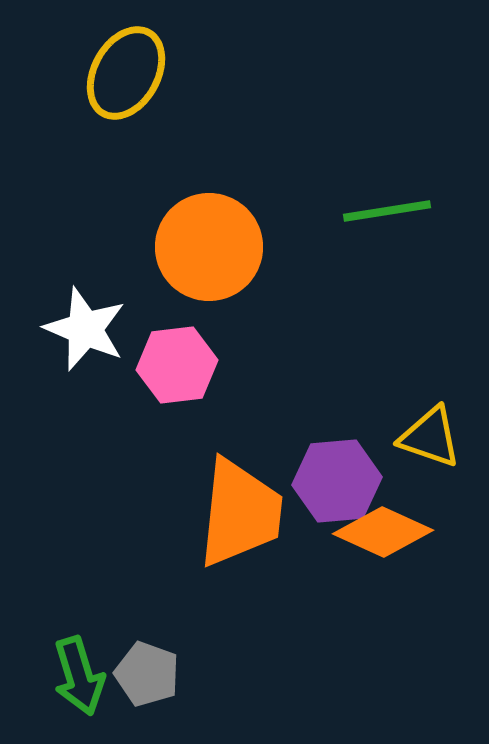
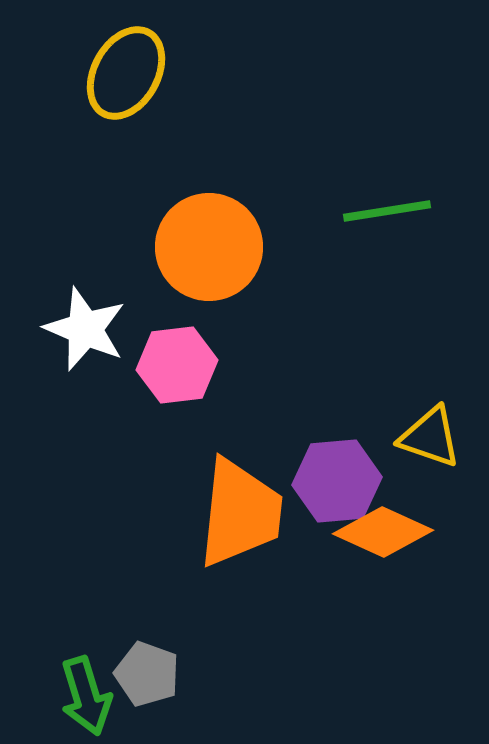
green arrow: moved 7 px right, 20 px down
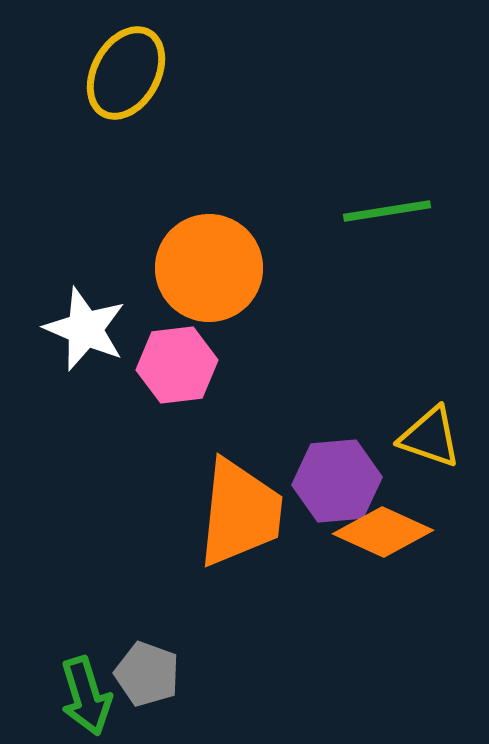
orange circle: moved 21 px down
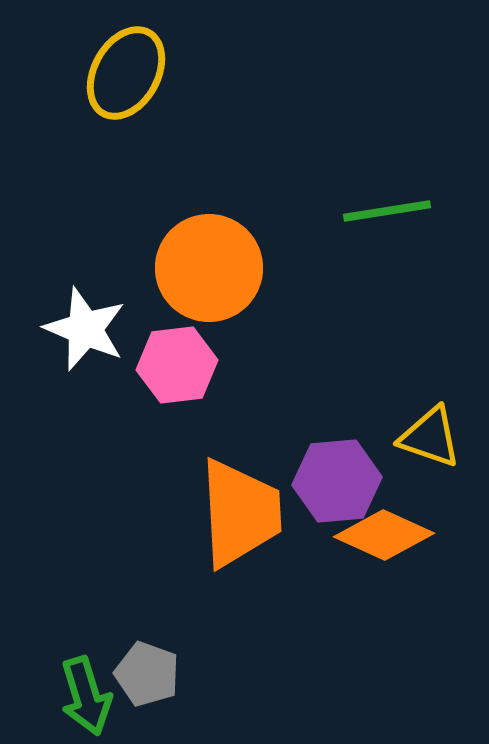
orange trapezoid: rotated 9 degrees counterclockwise
orange diamond: moved 1 px right, 3 px down
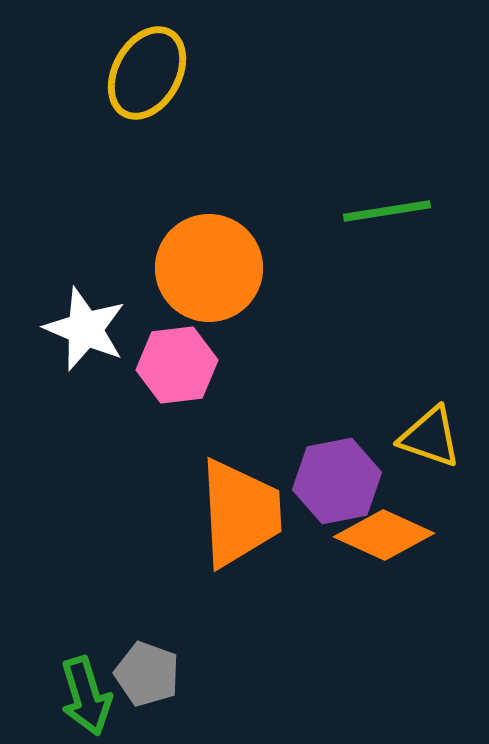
yellow ellipse: moved 21 px right
purple hexagon: rotated 6 degrees counterclockwise
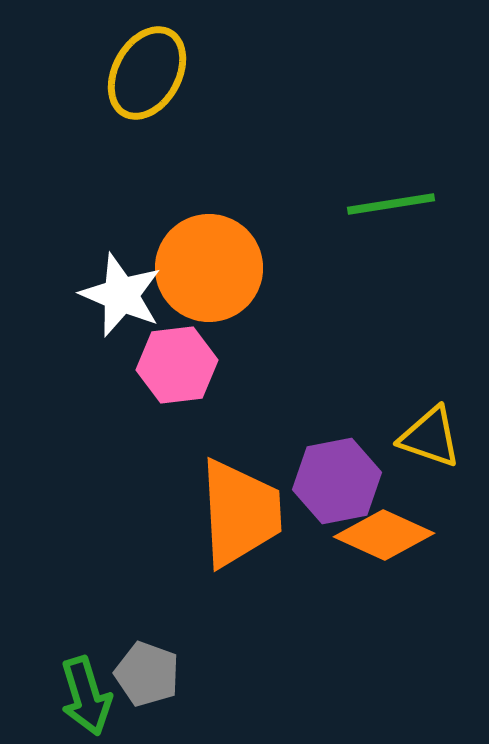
green line: moved 4 px right, 7 px up
white star: moved 36 px right, 34 px up
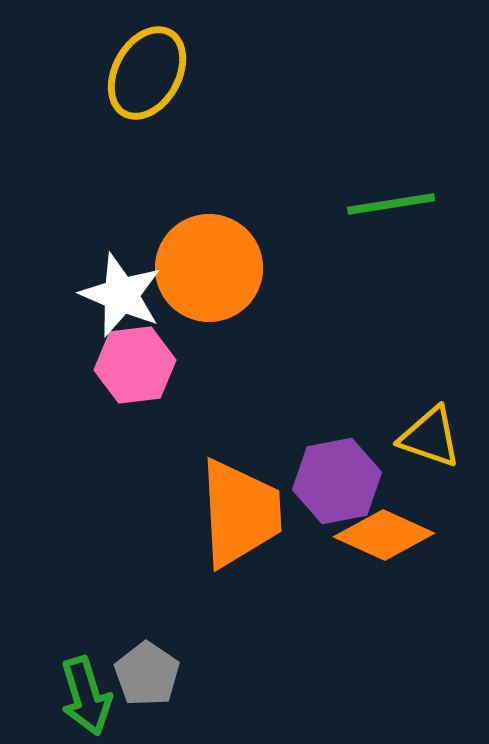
pink hexagon: moved 42 px left
gray pentagon: rotated 14 degrees clockwise
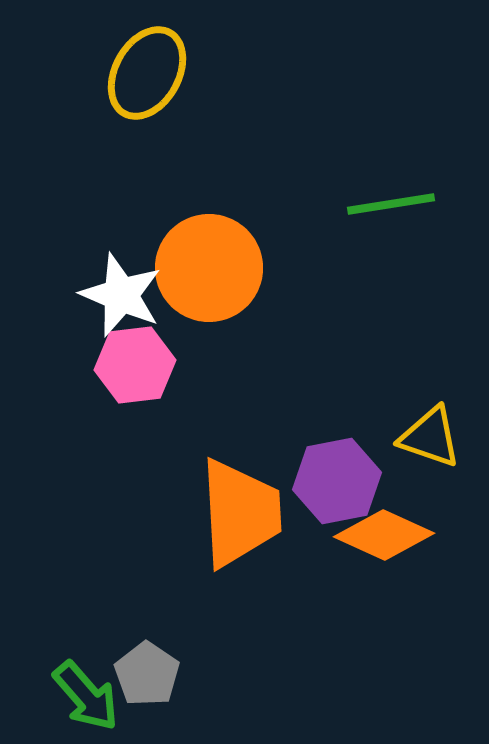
green arrow: rotated 24 degrees counterclockwise
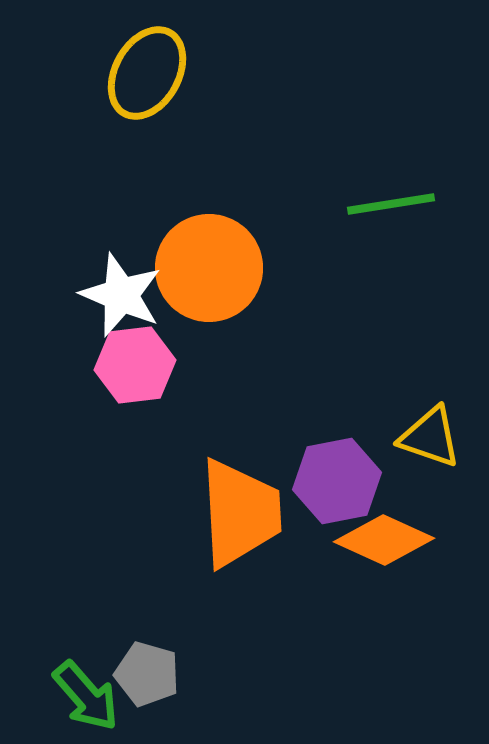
orange diamond: moved 5 px down
gray pentagon: rotated 18 degrees counterclockwise
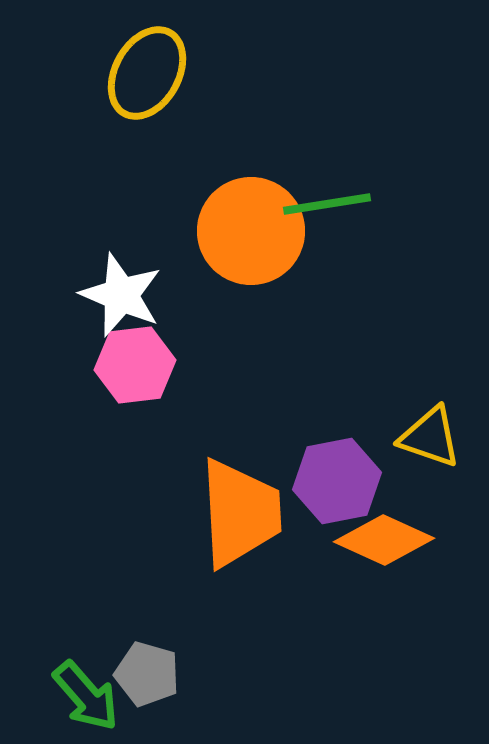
green line: moved 64 px left
orange circle: moved 42 px right, 37 px up
